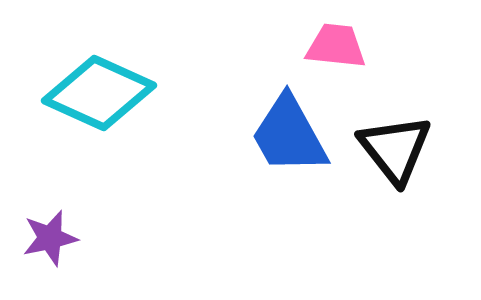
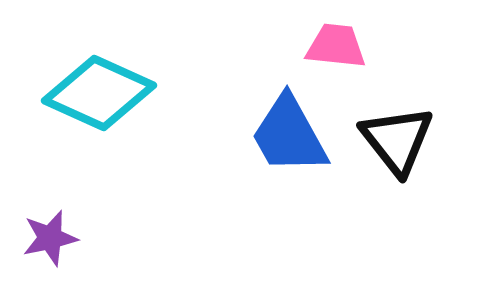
black triangle: moved 2 px right, 9 px up
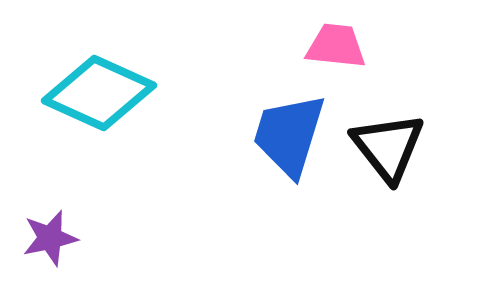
blue trapezoid: rotated 46 degrees clockwise
black triangle: moved 9 px left, 7 px down
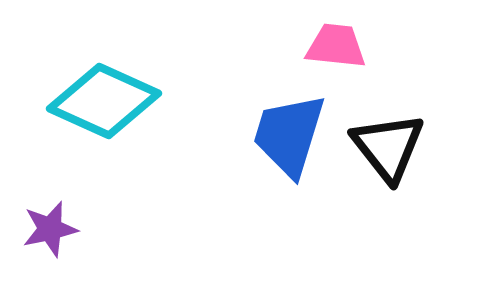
cyan diamond: moved 5 px right, 8 px down
purple star: moved 9 px up
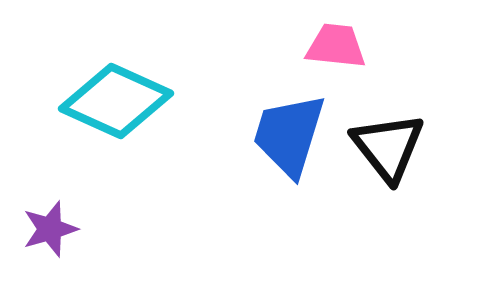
cyan diamond: moved 12 px right
purple star: rotated 4 degrees counterclockwise
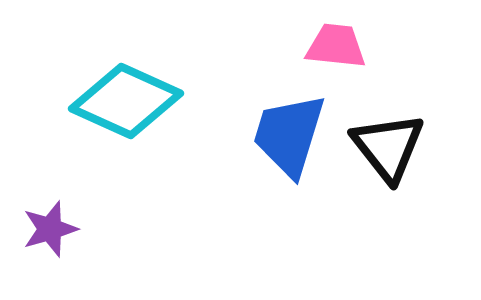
cyan diamond: moved 10 px right
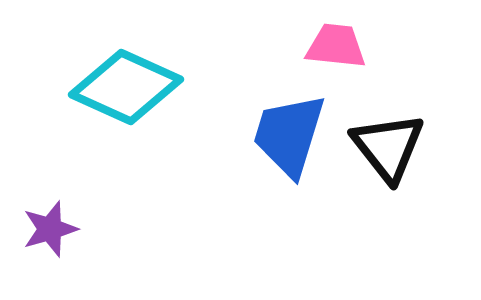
cyan diamond: moved 14 px up
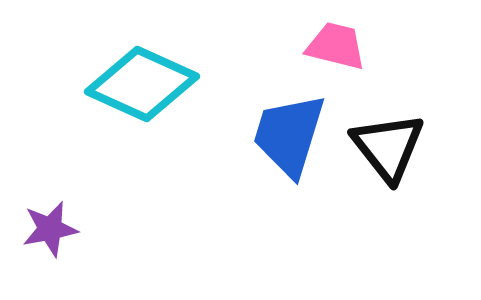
pink trapezoid: rotated 8 degrees clockwise
cyan diamond: moved 16 px right, 3 px up
purple star: rotated 6 degrees clockwise
